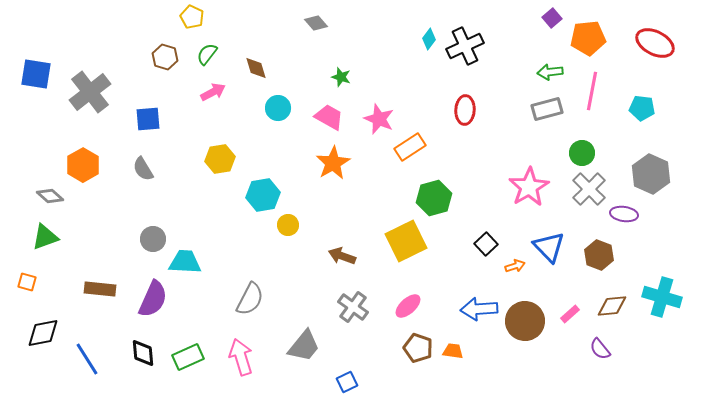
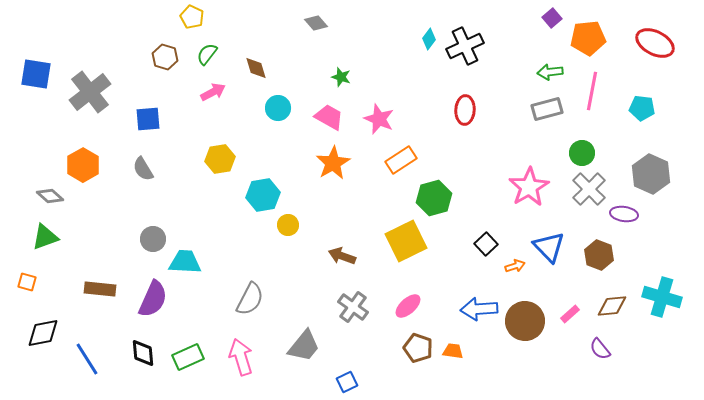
orange rectangle at (410, 147): moved 9 px left, 13 px down
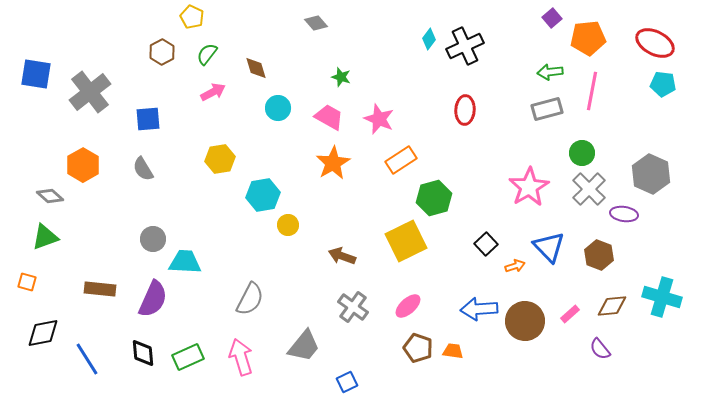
brown hexagon at (165, 57): moved 3 px left, 5 px up; rotated 15 degrees clockwise
cyan pentagon at (642, 108): moved 21 px right, 24 px up
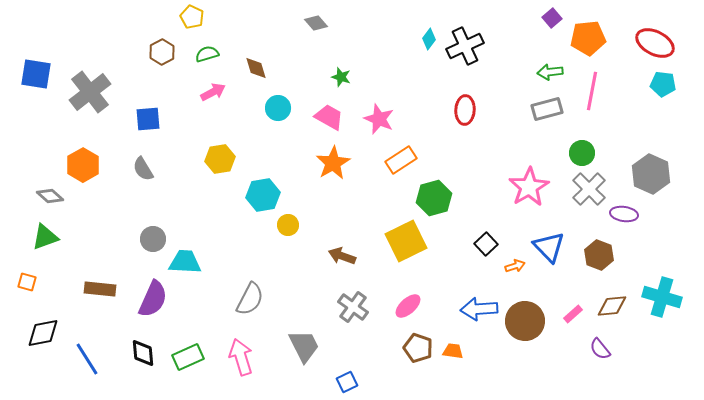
green semicircle at (207, 54): rotated 35 degrees clockwise
pink rectangle at (570, 314): moved 3 px right
gray trapezoid at (304, 346): rotated 66 degrees counterclockwise
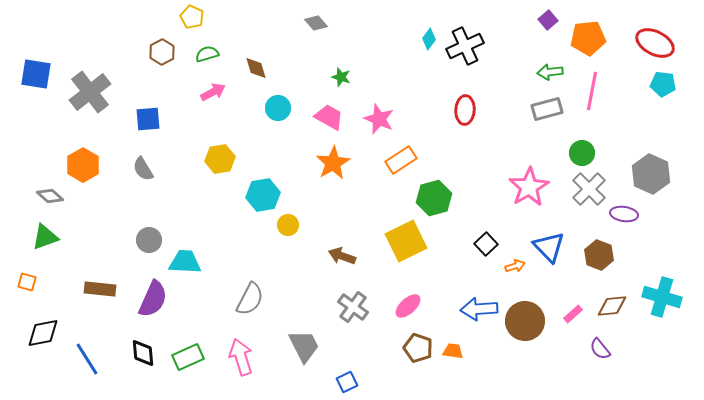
purple square at (552, 18): moved 4 px left, 2 px down
gray circle at (153, 239): moved 4 px left, 1 px down
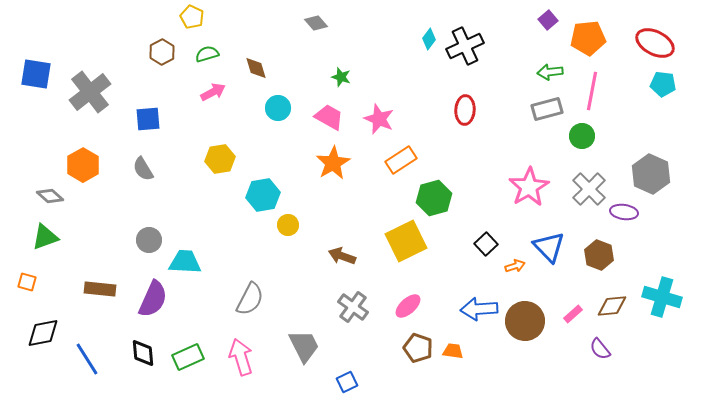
green circle at (582, 153): moved 17 px up
purple ellipse at (624, 214): moved 2 px up
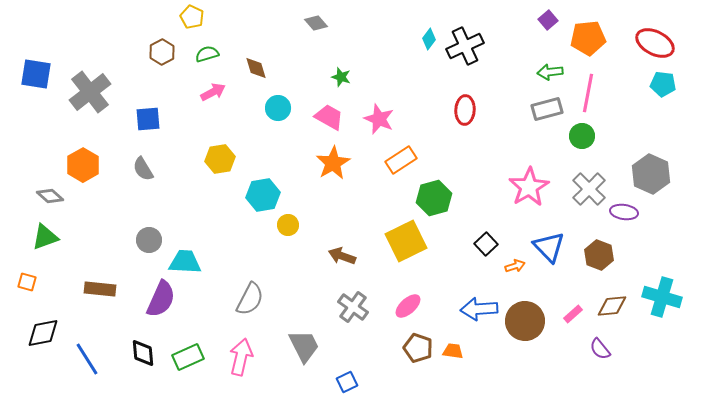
pink line at (592, 91): moved 4 px left, 2 px down
purple semicircle at (153, 299): moved 8 px right
pink arrow at (241, 357): rotated 30 degrees clockwise
